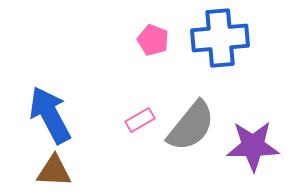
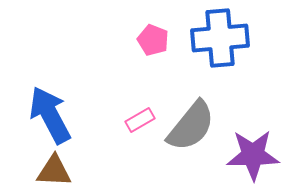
purple star: moved 9 px down
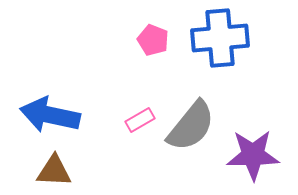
blue arrow: rotated 50 degrees counterclockwise
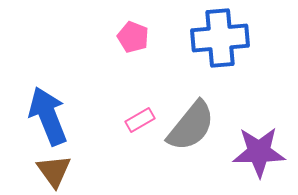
pink pentagon: moved 20 px left, 3 px up
blue arrow: moved 2 px left, 1 px down; rotated 56 degrees clockwise
purple star: moved 6 px right, 3 px up
brown triangle: rotated 51 degrees clockwise
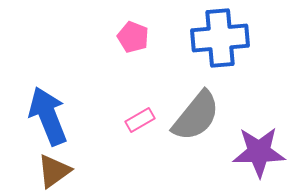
gray semicircle: moved 5 px right, 10 px up
brown triangle: rotated 30 degrees clockwise
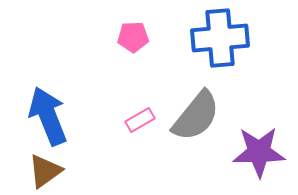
pink pentagon: rotated 24 degrees counterclockwise
brown triangle: moved 9 px left
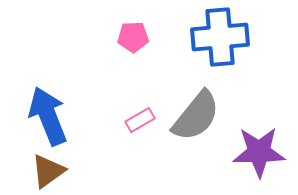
blue cross: moved 1 px up
brown triangle: moved 3 px right
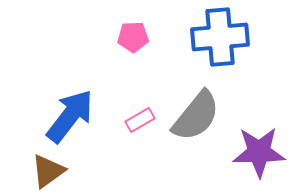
blue arrow: moved 22 px right; rotated 60 degrees clockwise
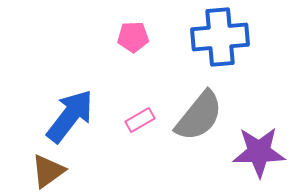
gray semicircle: moved 3 px right
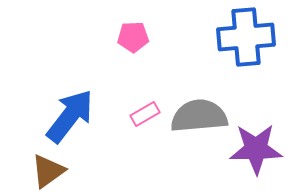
blue cross: moved 26 px right
gray semicircle: rotated 134 degrees counterclockwise
pink rectangle: moved 5 px right, 6 px up
purple star: moved 3 px left, 3 px up
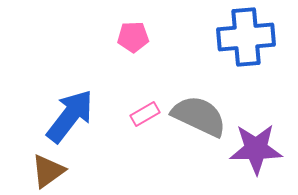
gray semicircle: rotated 30 degrees clockwise
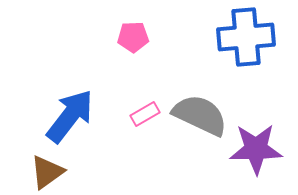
gray semicircle: moved 1 px right, 1 px up
brown triangle: moved 1 px left, 1 px down
